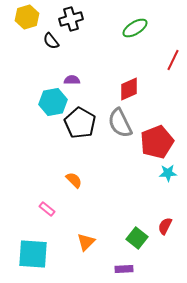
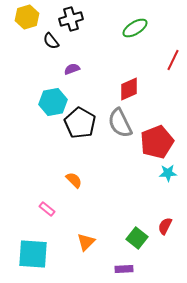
purple semicircle: moved 11 px up; rotated 21 degrees counterclockwise
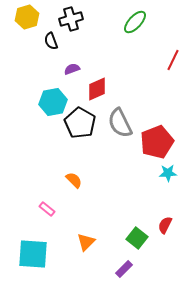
green ellipse: moved 6 px up; rotated 15 degrees counterclockwise
black semicircle: rotated 18 degrees clockwise
red diamond: moved 32 px left
red semicircle: moved 1 px up
purple rectangle: rotated 42 degrees counterclockwise
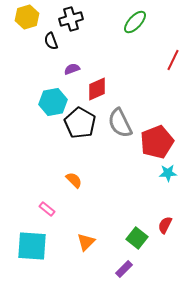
cyan square: moved 1 px left, 8 px up
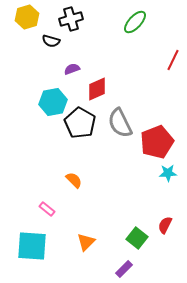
black semicircle: rotated 54 degrees counterclockwise
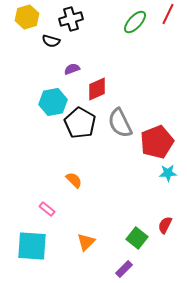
red line: moved 5 px left, 46 px up
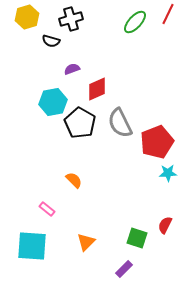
green square: rotated 20 degrees counterclockwise
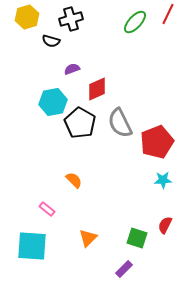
cyan star: moved 5 px left, 7 px down
orange triangle: moved 2 px right, 4 px up
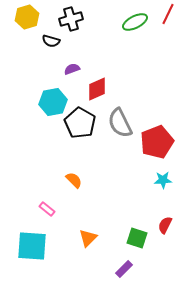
green ellipse: rotated 20 degrees clockwise
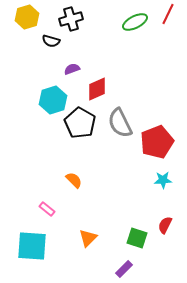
cyan hexagon: moved 2 px up; rotated 8 degrees counterclockwise
